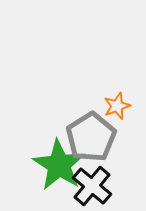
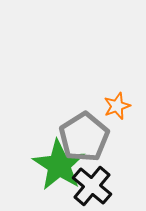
gray pentagon: moved 7 px left
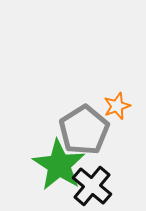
gray pentagon: moved 7 px up
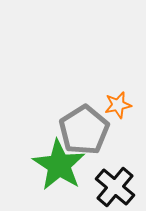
orange star: moved 1 px right, 1 px up; rotated 8 degrees clockwise
black cross: moved 23 px right, 1 px down
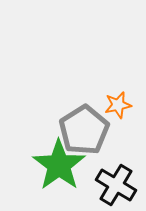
green star: rotated 4 degrees clockwise
black cross: moved 1 px right, 2 px up; rotated 9 degrees counterclockwise
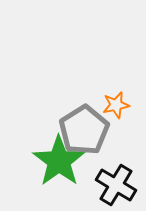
orange star: moved 2 px left
green star: moved 4 px up
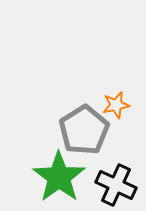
green star: moved 16 px down
black cross: rotated 6 degrees counterclockwise
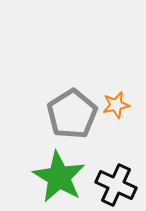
gray pentagon: moved 12 px left, 16 px up
green star: rotated 6 degrees counterclockwise
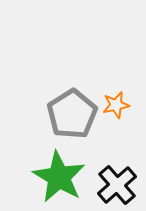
black cross: moved 1 px right; rotated 24 degrees clockwise
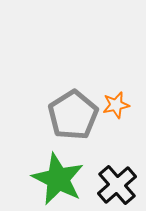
gray pentagon: moved 1 px right, 1 px down
green star: moved 1 px left, 2 px down; rotated 4 degrees counterclockwise
